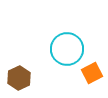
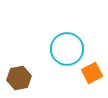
brown hexagon: rotated 15 degrees clockwise
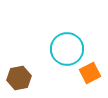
orange square: moved 2 px left
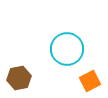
orange square: moved 8 px down
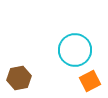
cyan circle: moved 8 px right, 1 px down
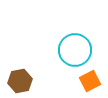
brown hexagon: moved 1 px right, 3 px down
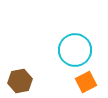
orange square: moved 4 px left, 1 px down
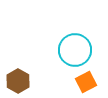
brown hexagon: moved 2 px left; rotated 20 degrees counterclockwise
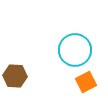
brown hexagon: moved 3 px left, 5 px up; rotated 25 degrees counterclockwise
